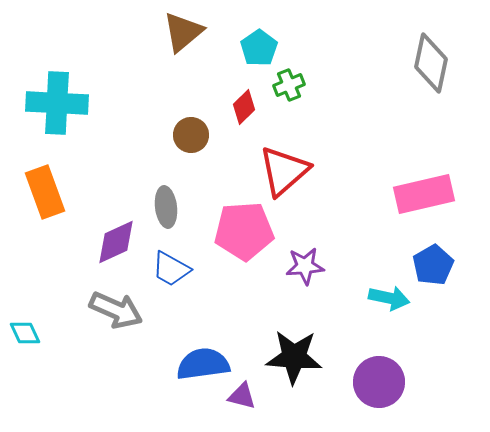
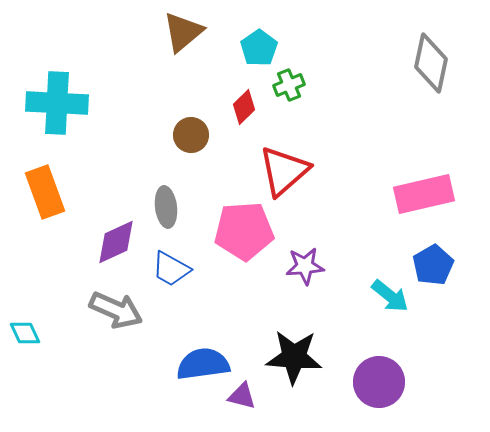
cyan arrow: moved 1 px right, 2 px up; rotated 27 degrees clockwise
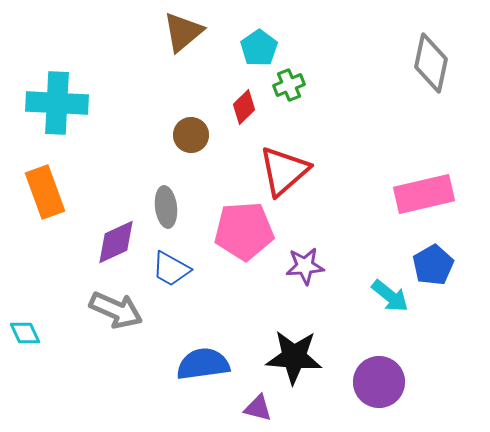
purple triangle: moved 16 px right, 12 px down
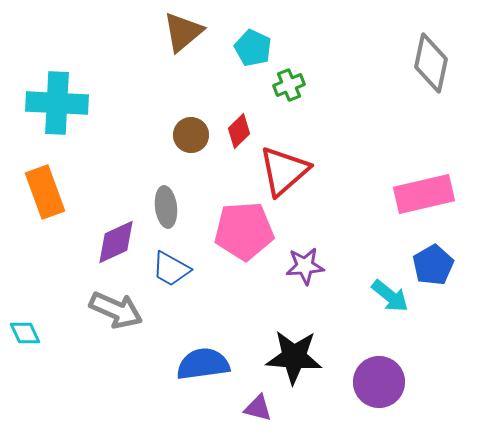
cyan pentagon: moved 6 px left; rotated 12 degrees counterclockwise
red diamond: moved 5 px left, 24 px down
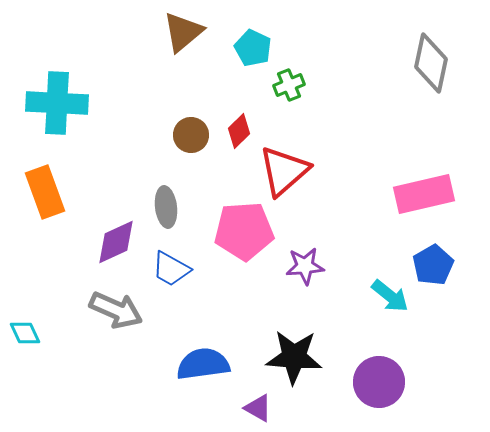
purple triangle: rotated 16 degrees clockwise
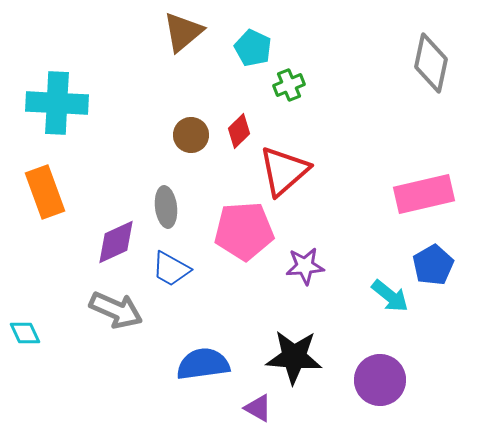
purple circle: moved 1 px right, 2 px up
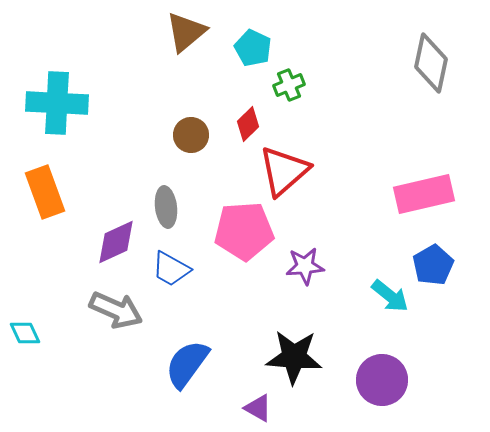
brown triangle: moved 3 px right
red diamond: moved 9 px right, 7 px up
blue semicircle: moved 16 px left; rotated 46 degrees counterclockwise
purple circle: moved 2 px right
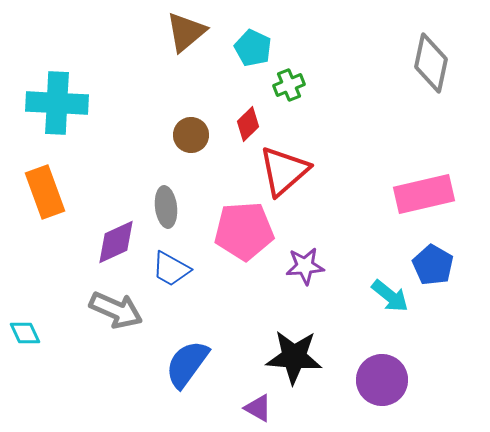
blue pentagon: rotated 12 degrees counterclockwise
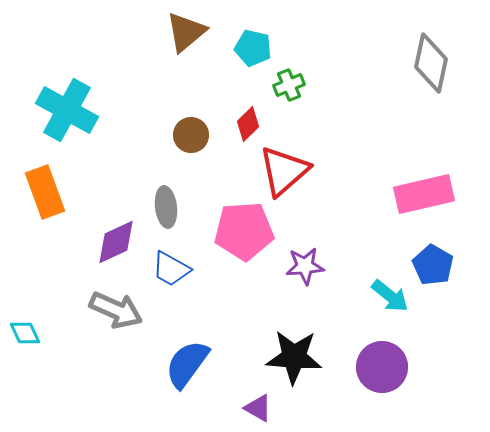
cyan pentagon: rotated 12 degrees counterclockwise
cyan cross: moved 10 px right, 7 px down; rotated 26 degrees clockwise
purple circle: moved 13 px up
